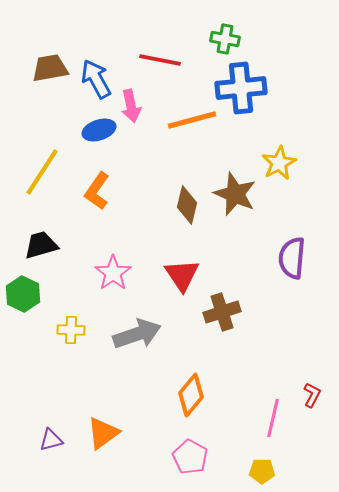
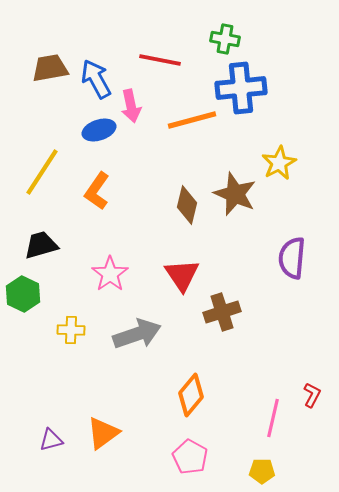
pink star: moved 3 px left, 1 px down
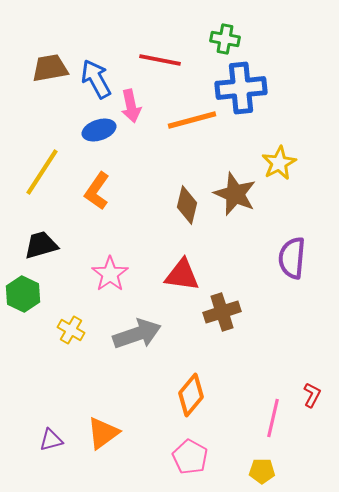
red triangle: rotated 48 degrees counterclockwise
yellow cross: rotated 28 degrees clockwise
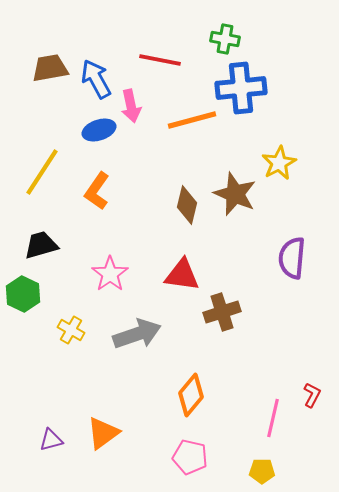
pink pentagon: rotated 16 degrees counterclockwise
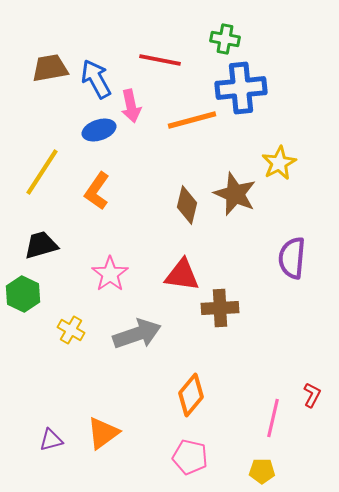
brown cross: moved 2 px left, 4 px up; rotated 15 degrees clockwise
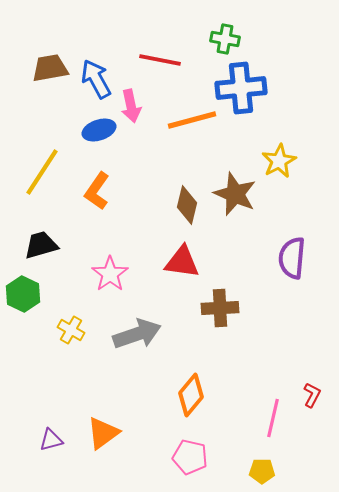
yellow star: moved 2 px up
red triangle: moved 13 px up
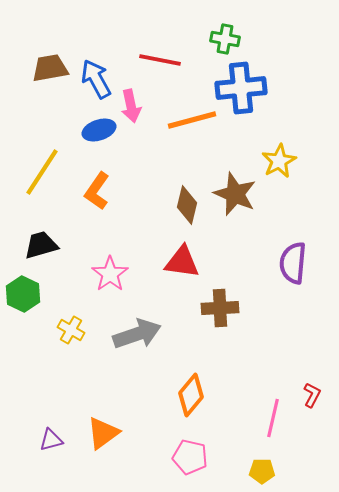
purple semicircle: moved 1 px right, 5 px down
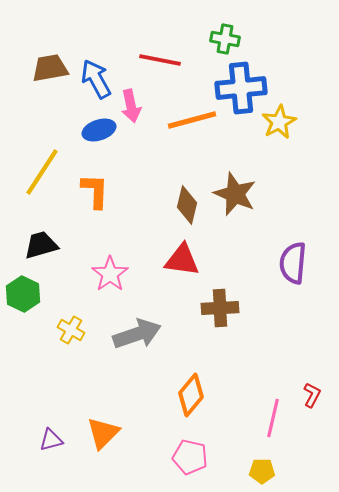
yellow star: moved 39 px up
orange L-shape: moved 2 px left; rotated 147 degrees clockwise
red triangle: moved 2 px up
orange triangle: rotated 9 degrees counterclockwise
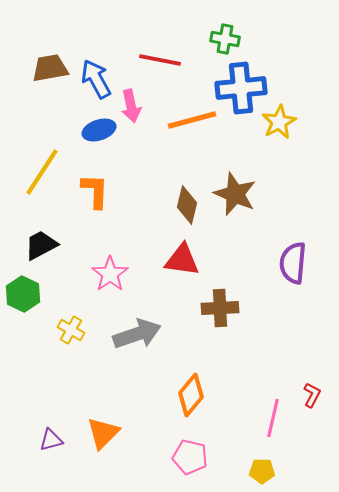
black trapezoid: rotated 12 degrees counterclockwise
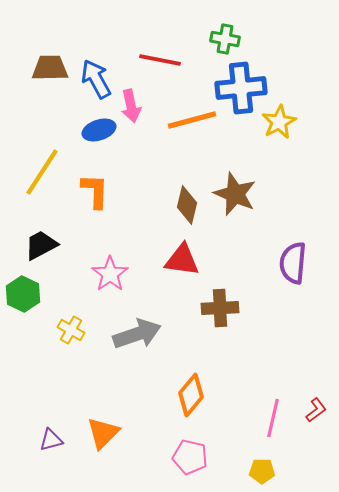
brown trapezoid: rotated 9 degrees clockwise
red L-shape: moved 4 px right, 15 px down; rotated 25 degrees clockwise
